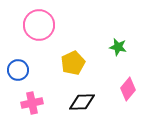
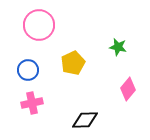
blue circle: moved 10 px right
black diamond: moved 3 px right, 18 px down
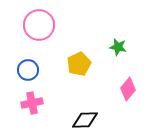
yellow pentagon: moved 6 px right, 1 px down
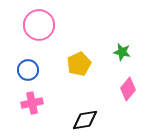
green star: moved 4 px right, 5 px down
black diamond: rotated 8 degrees counterclockwise
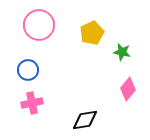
yellow pentagon: moved 13 px right, 31 px up
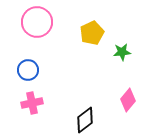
pink circle: moved 2 px left, 3 px up
green star: rotated 18 degrees counterclockwise
pink diamond: moved 11 px down
black diamond: rotated 28 degrees counterclockwise
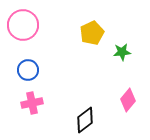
pink circle: moved 14 px left, 3 px down
